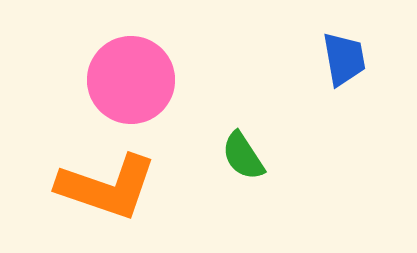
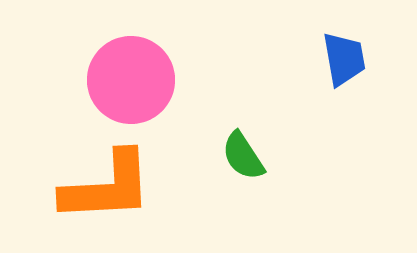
orange L-shape: rotated 22 degrees counterclockwise
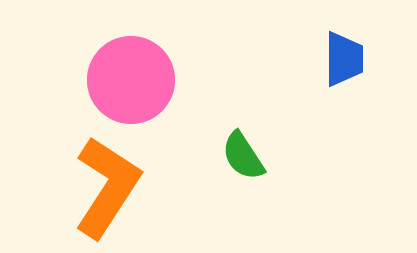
blue trapezoid: rotated 10 degrees clockwise
orange L-shape: rotated 54 degrees counterclockwise
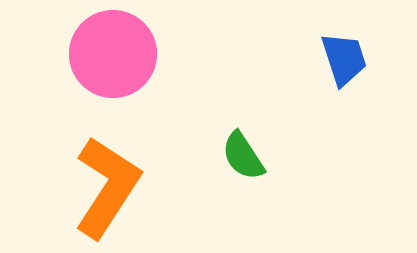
blue trapezoid: rotated 18 degrees counterclockwise
pink circle: moved 18 px left, 26 px up
